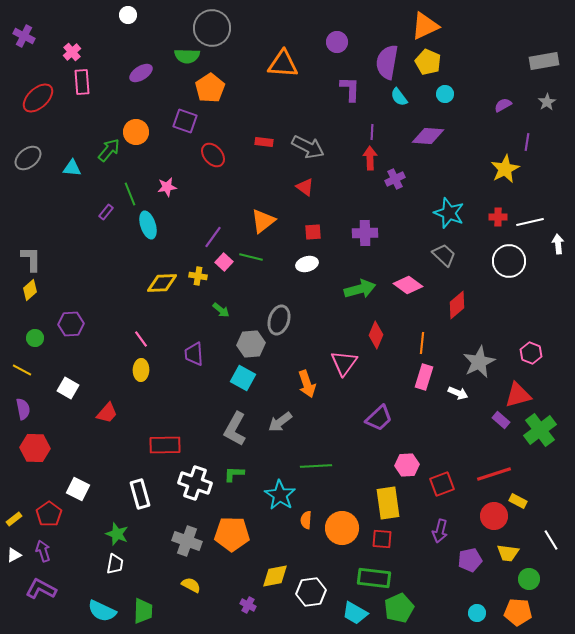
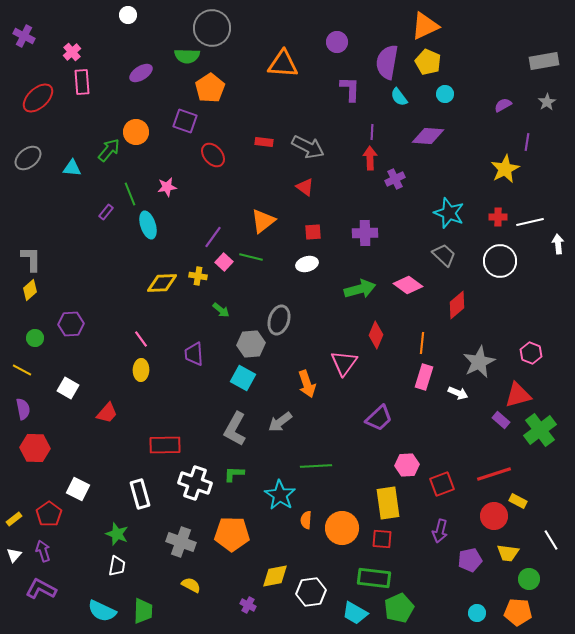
white circle at (509, 261): moved 9 px left
gray cross at (187, 541): moved 6 px left, 1 px down
white triangle at (14, 555): rotated 21 degrees counterclockwise
white trapezoid at (115, 564): moved 2 px right, 2 px down
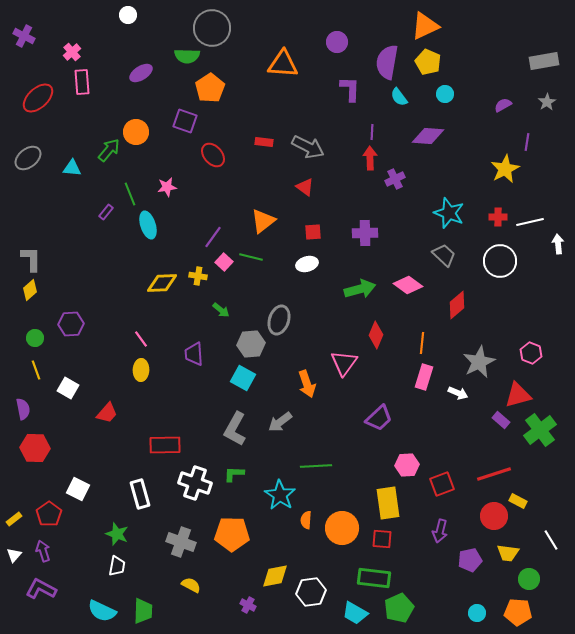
yellow line at (22, 370): moved 14 px right; rotated 42 degrees clockwise
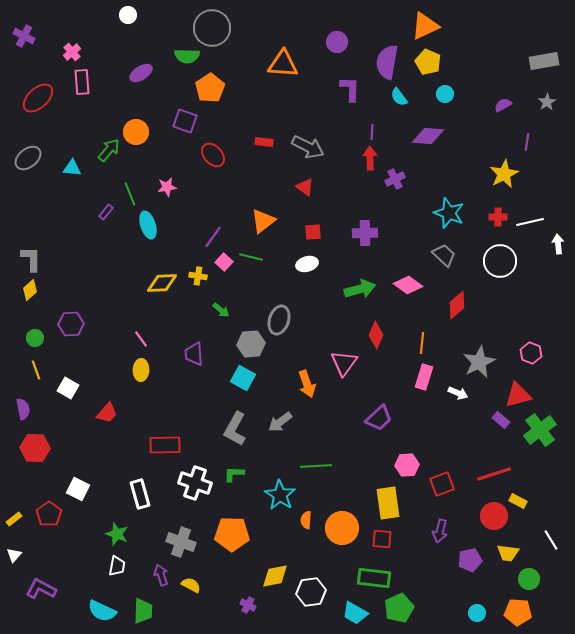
yellow star at (505, 169): moved 1 px left, 5 px down
purple arrow at (43, 551): moved 118 px right, 24 px down
